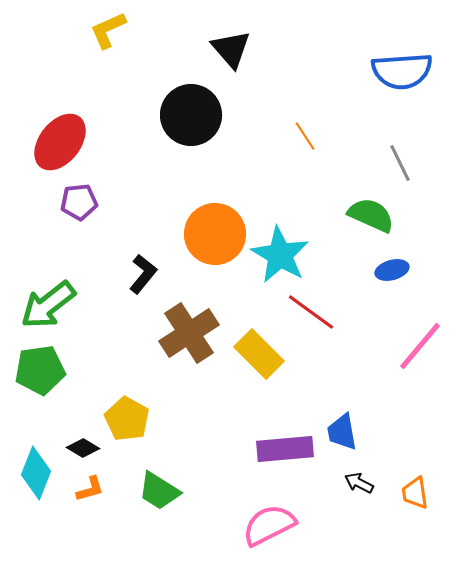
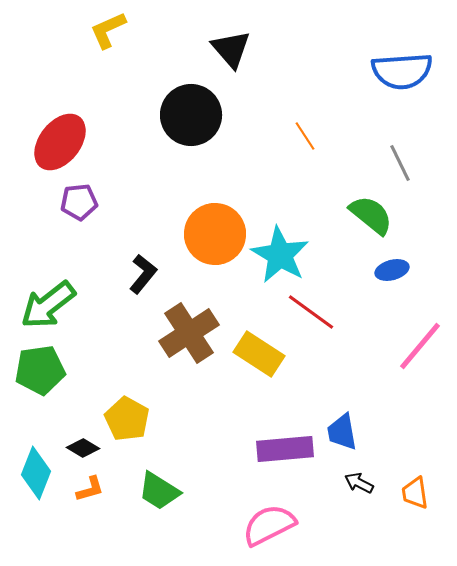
green semicircle: rotated 15 degrees clockwise
yellow rectangle: rotated 12 degrees counterclockwise
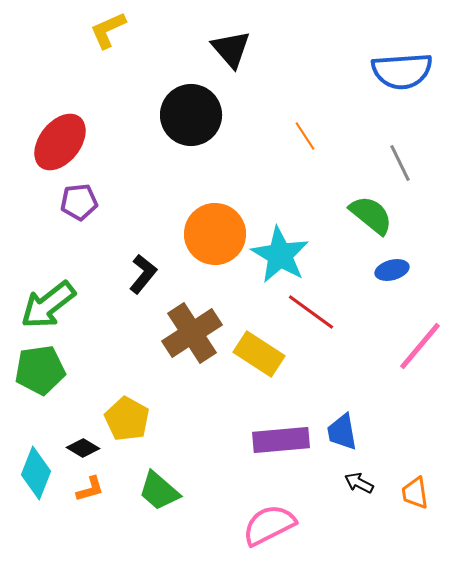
brown cross: moved 3 px right
purple rectangle: moved 4 px left, 9 px up
green trapezoid: rotated 9 degrees clockwise
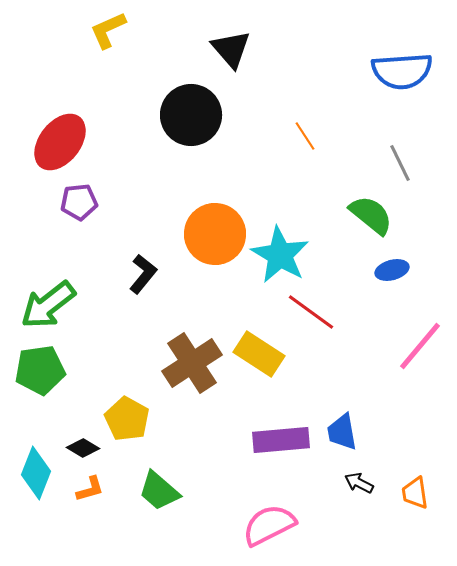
brown cross: moved 30 px down
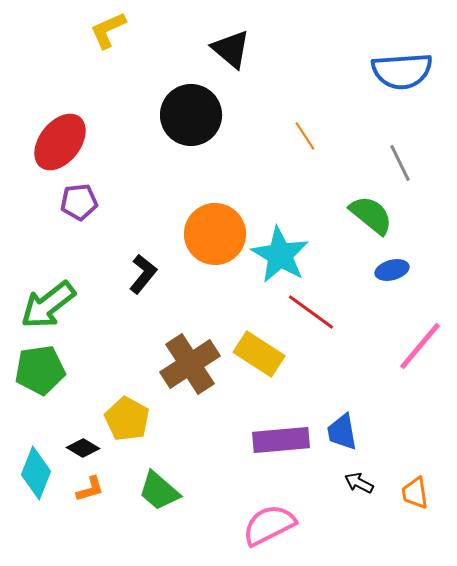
black triangle: rotated 9 degrees counterclockwise
brown cross: moved 2 px left, 1 px down
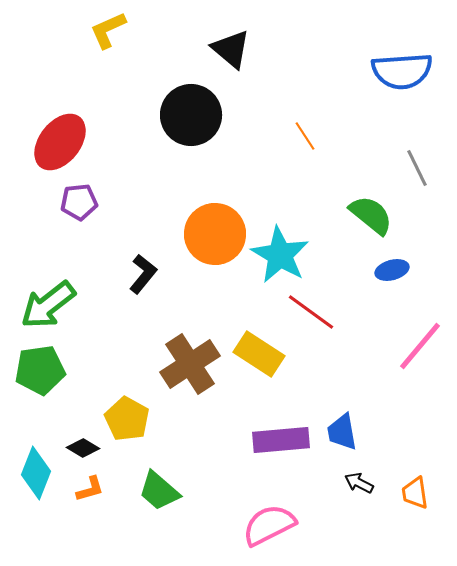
gray line: moved 17 px right, 5 px down
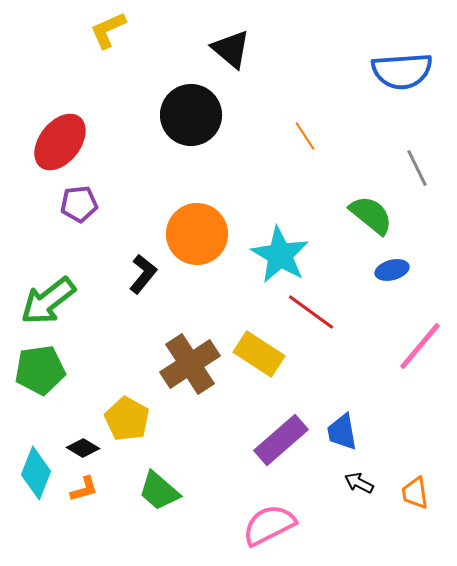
purple pentagon: moved 2 px down
orange circle: moved 18 px left
green arrow: moved 4 px up
purple rectangle: rotated 36 degrees counterclockwise
orange L-shape: moved 6 px left
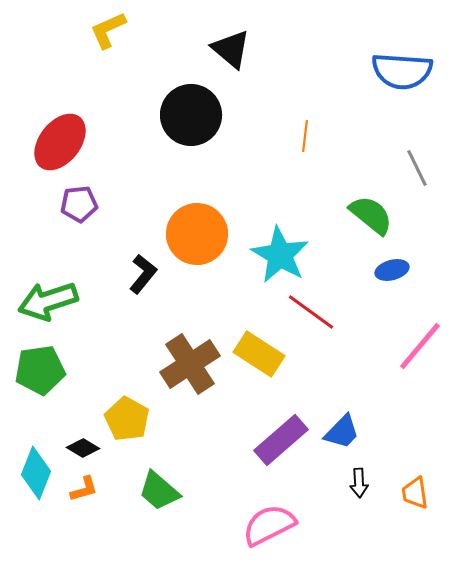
blue semicircle: rotated 8 degrees clockwise
orange line: rotated 40 degrees clockwise
green arrow: rotated 20 degrees clockwise
blue trapezoid: rotated 126 degrees counterclockwise
black arrow: rotated 120 degrees counterclockwise
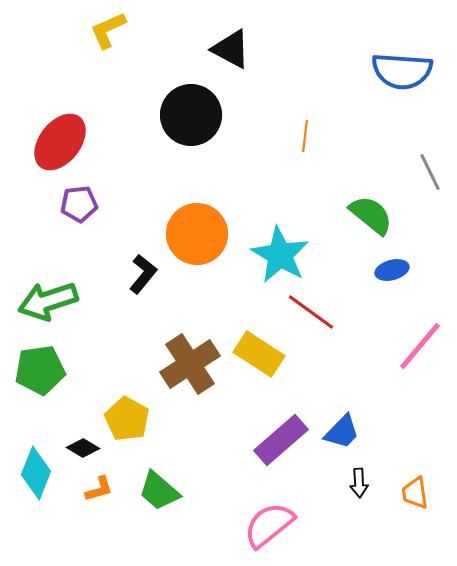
black triangle: rotated 12 degrees counterclockwise
gray line: moved 13 px right, 4 px down
orange L-shape: moved 15 px right
pink semicircle: rotated 12 degrees counterclockwise
